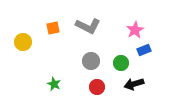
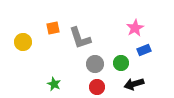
gray L-shape: moved 8 px left, 12 px down; rotated 45 degrees clockwise
pink star: moved 2 px up
gray circle: moved 4 px right, 3 px down
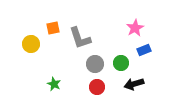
yellow circle: moved 8 px right, 2 px down
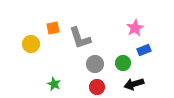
green circle: moved 2 px right
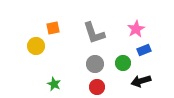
pink star: moved 1 px right, 1 px down
gray L-shape: moved 14 px right, 5 px up
yellow circle: moved 5 px right, 2 px down
black arrow: moved 7 px right, 3 px up
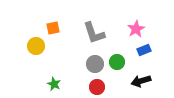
green circle: moved 6 px left, 1 px up
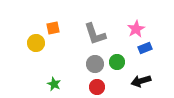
gray L-shape: moved 1 px right, 1 px down
yellow circle: moved 3 px up
blue rectangle: moved 1 px right, 2 px up
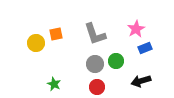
orange square: moved 3 px right, 6 px down
green circle: moved 1 px left, 1 px up
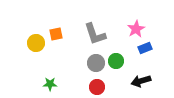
gray circle: moved 1 px right, 1 px up
green star: moved 4 px left; rotated 24 degrees counterclockwise
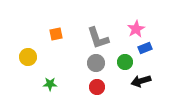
gray L-shape: moved 3 px right, 4 px down
yellow circle: moved 8 px left, 14 px down
green circle: moved 9 px right, 1 px down
